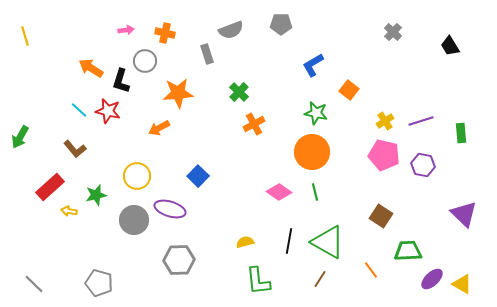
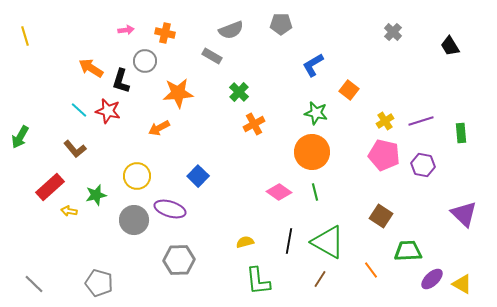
gray rectangle at (207, 54): moved 5 px right, 2 px down; rotated 42 degrees counterclockwise
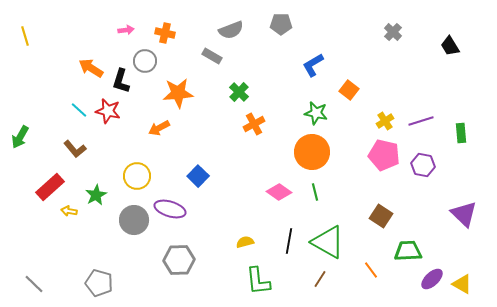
green star at (96, 195): rotated 15 degrees counterclockwise
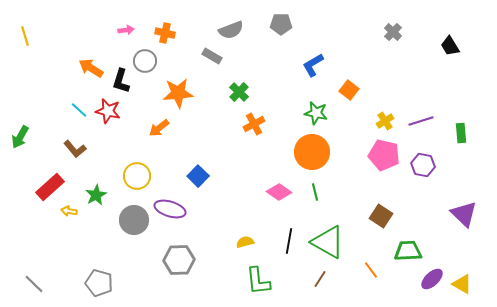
orange arrow at (159, 128): rotated 10 degrees counterclockwise
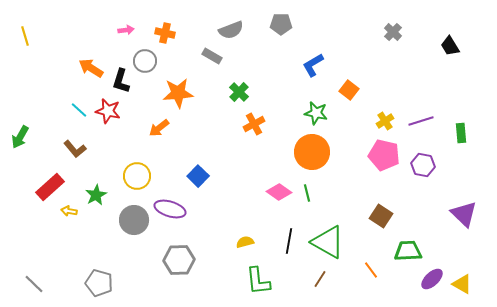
green line at (315, 192): moved 8 px left, 1 px down
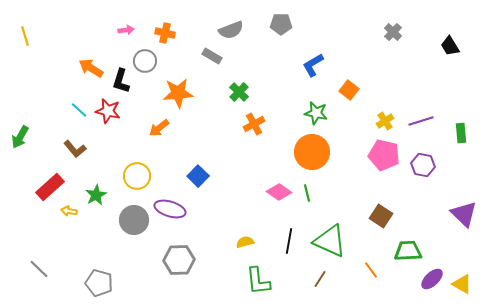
green triangle at (328, 242): moved 2 px right, 1 px up; rotated 6 degrees counterclockwise
gray line at (34, 284): moved 5 px right, 15 px up
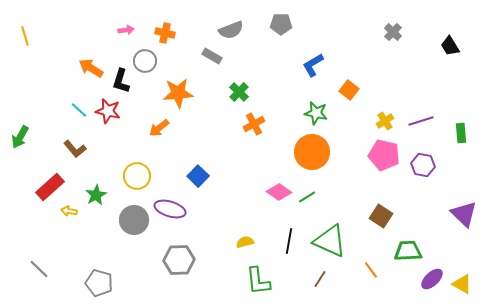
green line at (307, 193): moved 4 px down; rotated 72 degrees clockwise
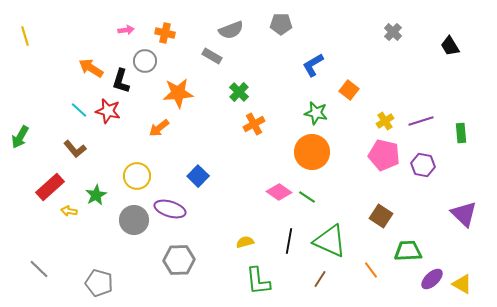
green line at (307, 197): rotated 66 degrees clockwise
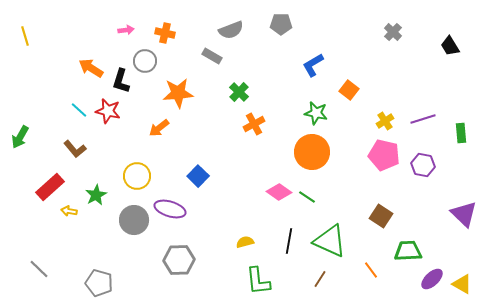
purple line at (421, 121): moved 2 px right, 2 px up
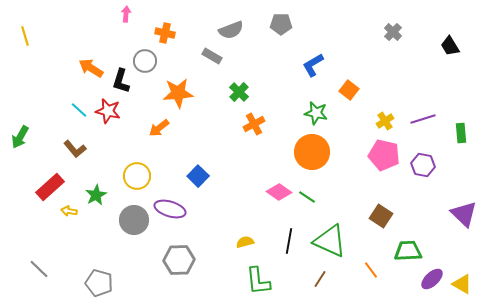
pink arrow at (126, 30): moved 16 px up; rotated 77 degrees counterclockwise
